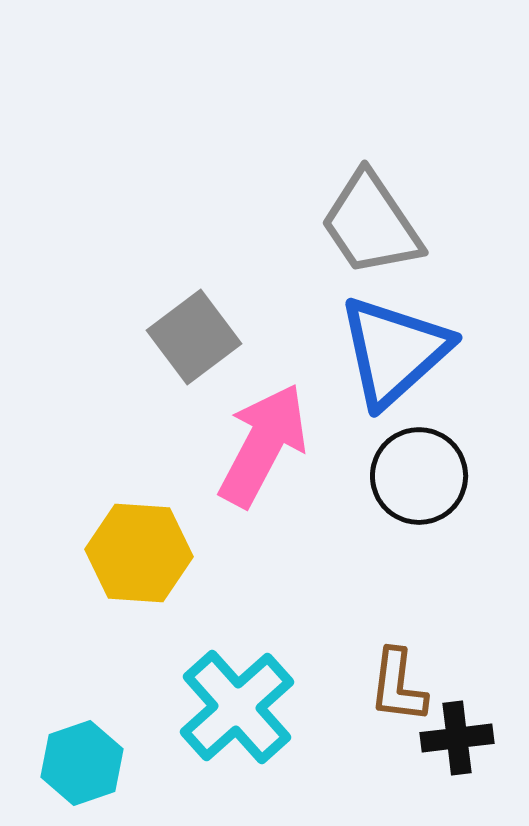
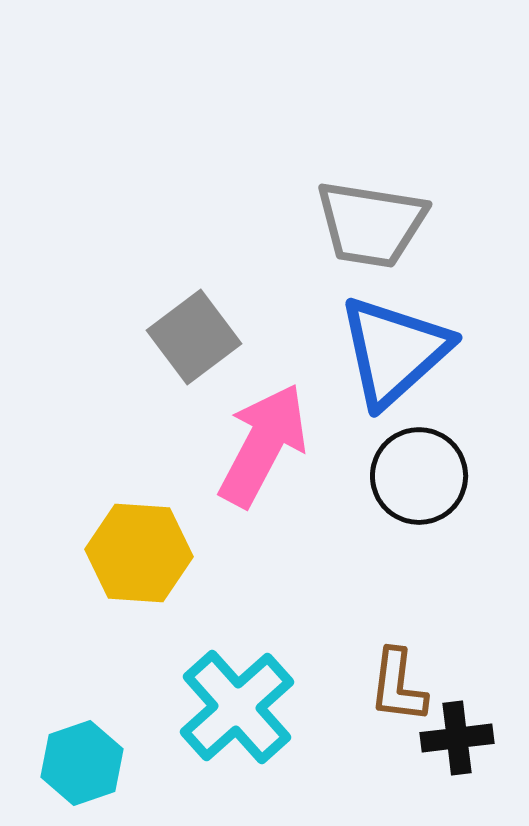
gray trapezoid: rotated 47 degrees counterclockwise
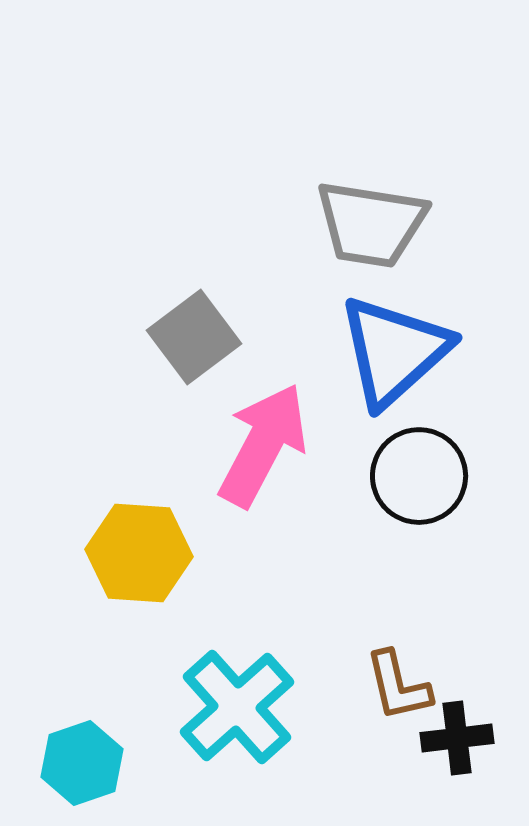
brown L-shape: rotated 20 degrees counterclockwise
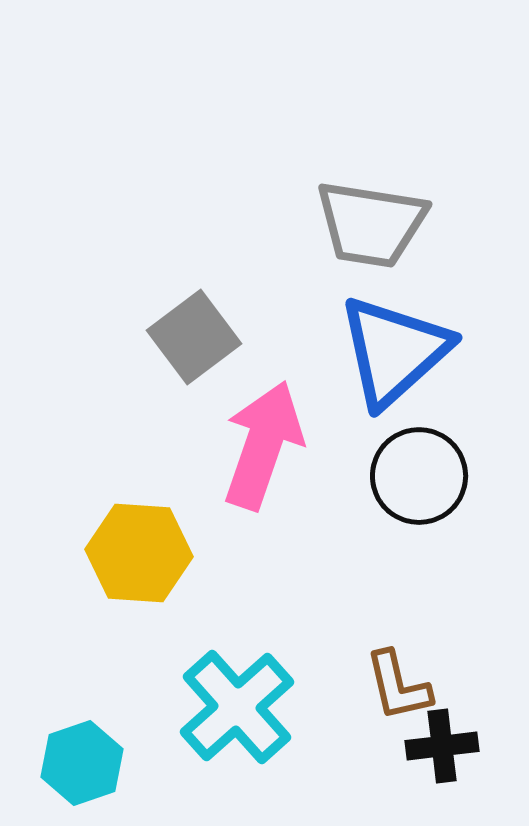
pink arrow: rotated 9 degrees counterclockwise
black cross: moved 15 px left, 8 px down
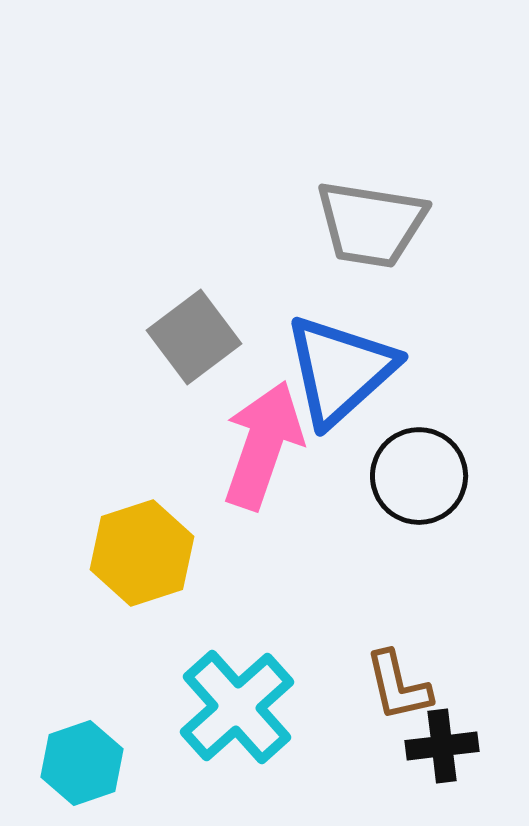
blue triangle: moved 54 px left, 19 px down
yellow hexagon: moved 3 px right; rotated 22 degrees counterclockwise
